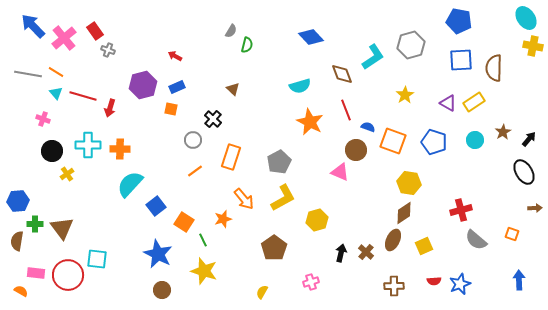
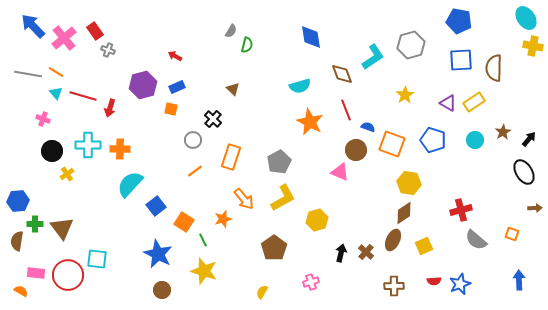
blue diamond at (311, 37): rotated 35 degrees clockwise
orange square at (393, 141): moved 1 px left, 3 px down
blue pentagon at (434, 142): moved 1 px left, 2 px up
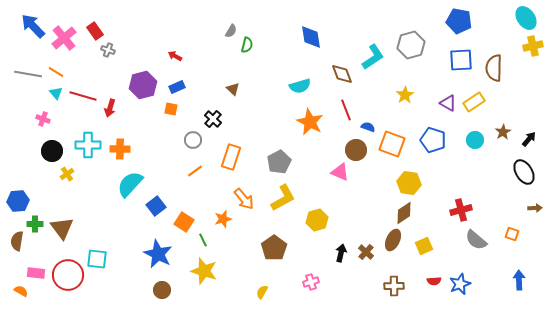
yellow cross at (533, 46): rotated 24 degrees counterclockwise
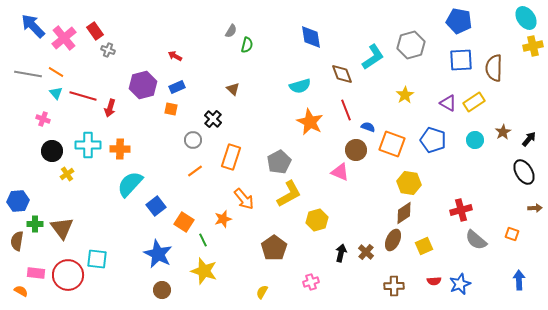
yellow L-shape at (283, 198): moved 6 px right, 4 px up
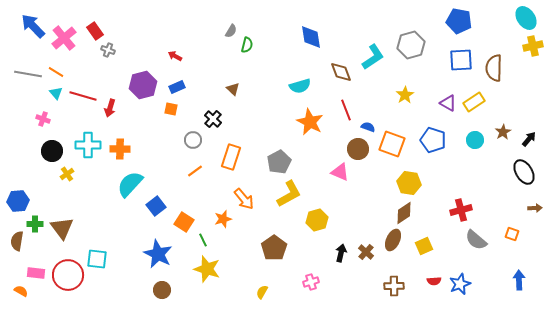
brown diamond at (342, 74): moved 1 px left, 2 px up
brown circle at (356, 150): moved 2 px right, 1 px up
yellow star at (204, 271): moved 3 px right, 2 px up
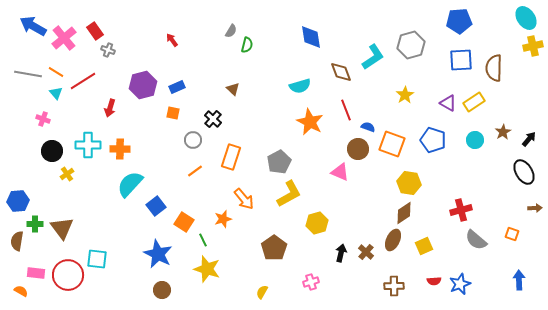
blue pentagon at (459, 21): rotated 15 degrees counterclockwise
blue arrow at (33, 26): rotated 16 degrees counterclockwise
red arrow at (175, 56): moved 3 px left, 16 px up; rotated 24 degrees clockwise
red line at (83, 96): moved 15 px up; rotated 48 degrees counterclockwise
orange square at (171, 109): moved 2 px right, 4 px down
yellow hexagon at (317, 220): moved 3 px down
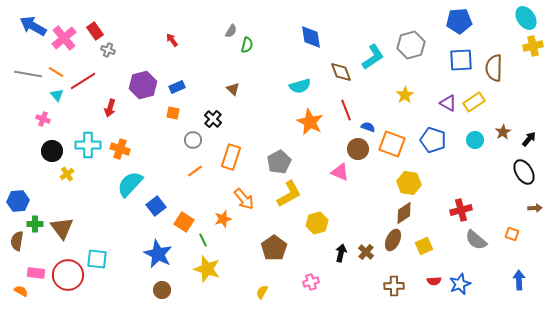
cyan triangle at (56, 93): moved 1 px right, 2 px down
orange cross at (120, 149): rotated 18 degrees clockwise
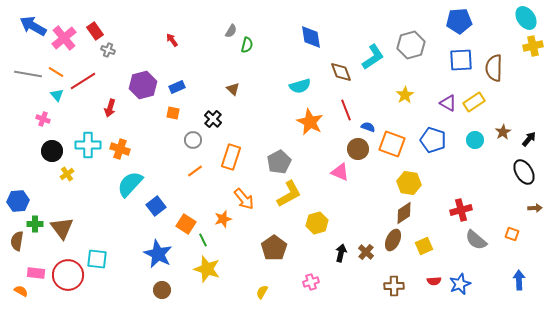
orange square at (184, 222): moved 2 px right, 2 px down
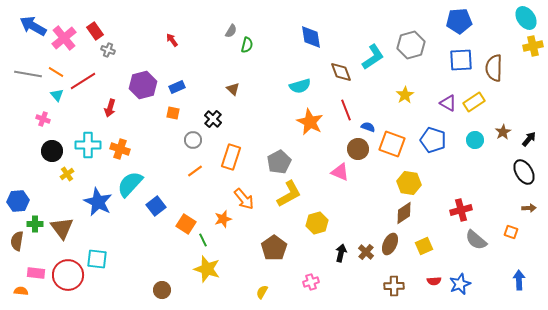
brown arrow at (535, 208): moved 6 px left
orange square at (512, 234): moved 1 px left, 2 px up
brown ellipse at (393, 240): moved 3 px left, 4 px down
blue star at (158, 254): moved 60 px left, 52 px up
orange semicircle at (21, 291): rotated 24 degrees counterclockwise
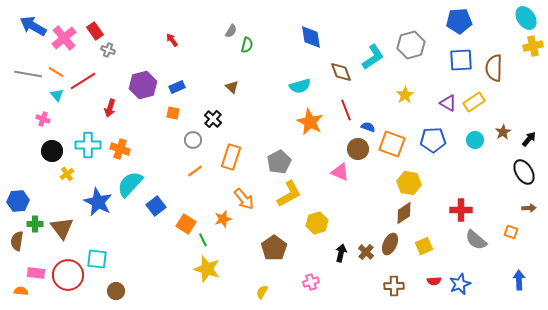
brown triangle at (233, 89): moved 1 px left, 2 px up
blue pentagon at (433, 140): rotated 20 degrees counterclockwise
red cross at (461, 210): rotated 15 degrees clockwise
brown circle at (162, 290): moved 46 px left, 1 px down
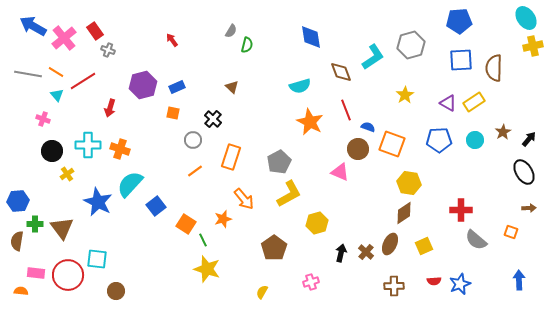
blue pentagon at (433, 140): moved 6 px right
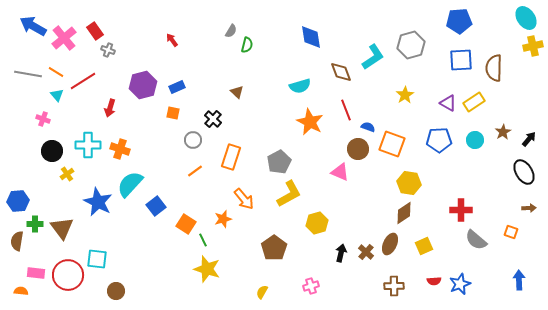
brown triangle at (232, 87): moved 5 px right, 5 px down
pink cross at (311, 282): moved 4 px down
